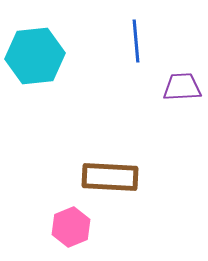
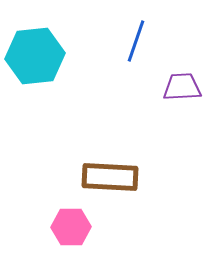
blue line: rotated 24 degrees clockwise
pink hexagon: rotated 21 degrees clockwise
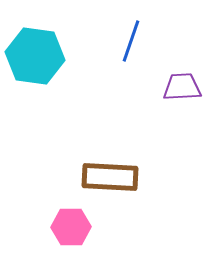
blue line: moved 5 px left
cyan hexagon: rotated 14 degrees clockwise
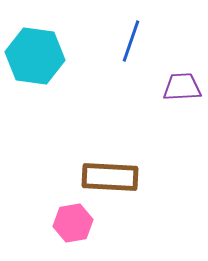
pink hexagon: moved 2 px right, 4 px up; rotated 9 degrees counterclockwise
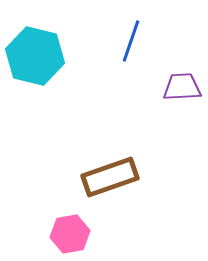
cyan hexagon: rotated 6 degrees clockwise
brown rectangle: rotated 22 degrees counterclockwise
pink hexagon: moved 3 px left, 11 px down
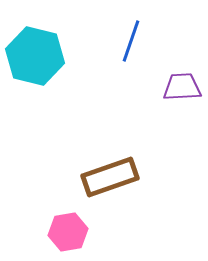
pink hexagon: moved 2 px left, 2 px up
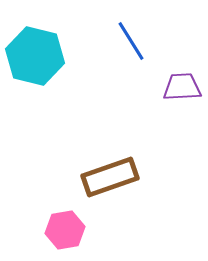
blue line: rotated 51 degrees counterclockwise
pink hexagon: moved 3 px left, 2 px up
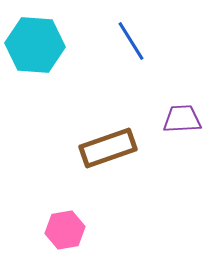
cyan hexagon: moved 11 px up; rotated 10 degrees counterclockwise
purple trapezoid: moved 32 px down
brown rectangle: moved 2 px left, 29 px up
